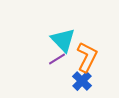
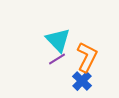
cyan triangle: moved 5 px left
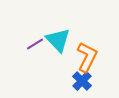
purple line: moved 22 px left, 15 px up
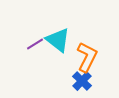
cyan triangle: rotated 8 degrees counterclockwise
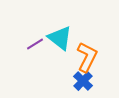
cyan triangle: moved 2 px right, 2 px up
blue cross: moved 1 px right
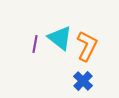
purple line: rotated 48 degrees counterclockwise
orange L-shape: moved 11 px up
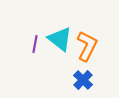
cyan triangle: moved 1 px down
blue cross: moved 1 px up
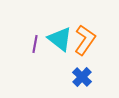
orange L-shape: moved 2 px left, 6 px up; rotated 8 degrees clockwise
blue cross: moved 1 px left, 3 px up
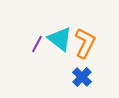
orange L-shape: moved 3 px down; rotated 8 degrees counterclockwise
purple line: moved 2 px right; rotated 18 degrees clockwise
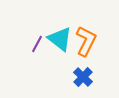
orange L-shape: moved 1 px right, 2 px up
blue cross: moved 1 px right
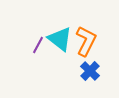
purple line: moved 1 px right, 1 px down
blue cross: moved 7 px right, 6 px up
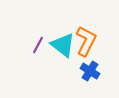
cyan triangle: moved 3 px right, 6 px down
blue cross: rotated 12 degrees counterclockwise
